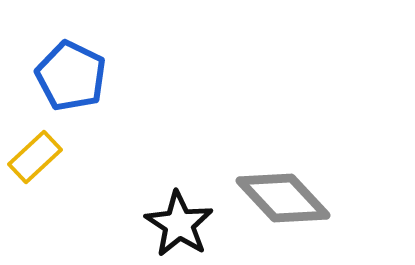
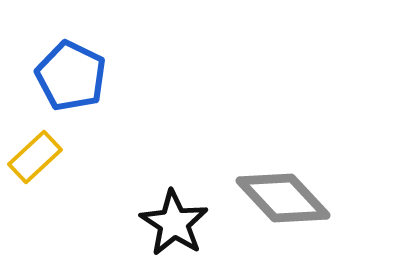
black star: moved 5 px left, 1 px up
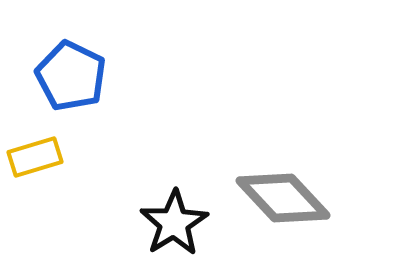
yellow rectangle: rotated 26 degrees clockwise
black star: rotated 8 degrees clockwise
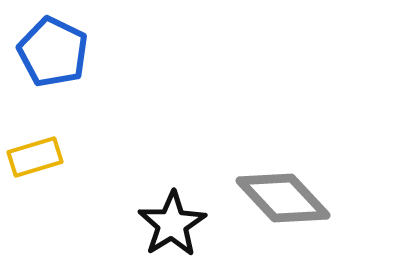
blue pentagon: moved 18 px left, 24 px up
black star: moved 2 px left, 1 px down
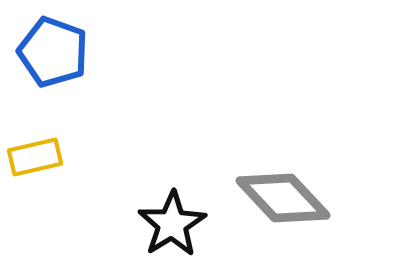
blue pentagon: rotated 6 degrees counterclockwise
yellow rectangle: rotated 4 degrees clockwise
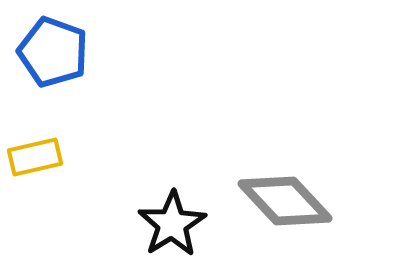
gray diamond: moved 2 px right, 3 px down
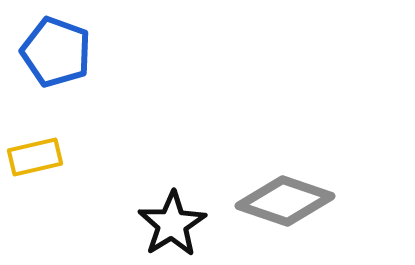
blue pentagon: moved 3 px right
gray diamond: rotated 28 degrees counterclockwise
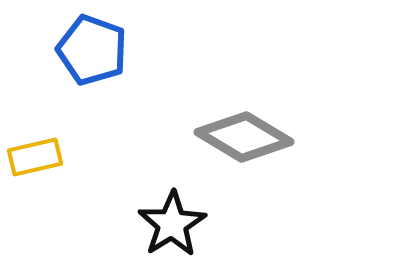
blue pentagon: moved 36 px right, 2 px up
gray diamond: moved 41 px left, 64 px up; rotated 12 degrees clockwise
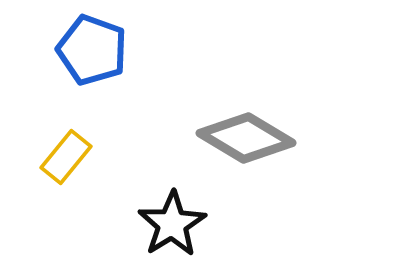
gray diamond: moved 2 px right, 1 px down
yellow rectangle: moved 31 px right; rotated 38 degrees counterclockwise
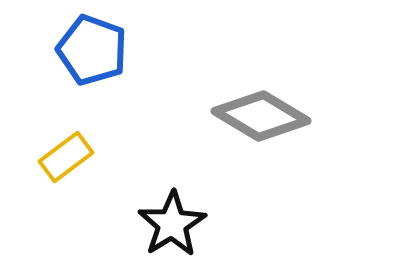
gray diamond: moved 15 px right, 22 px up
yellow rectangle: rotated 14 degrees clockwise
